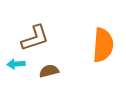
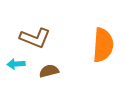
brown L-shape: rotated 40 degrees clockwise
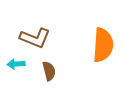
brown semicircle: rotated 90 degrees clockwise
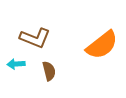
orange semicircle: moved 1 px left; rotated 48 degrees clockwise
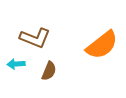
brown semicircle: rotated 36 degrees clockwise
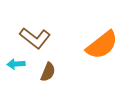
brown L-shape: rotated 16 degrees clockwise
brown semicircle: moved 1 px left, 1 px down
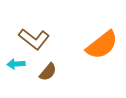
brown L-shape: moved 1 px left, 1 px down
brown semicircle: rotated 18 degrees clockwise
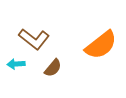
orange semicircle: moved 1 px left
brown semicircle: moved 5 px right, 4 px up
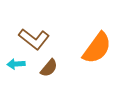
orange semicircle: moved 4 px left, 3 px down; rotated 16 degrees counterclockwise
brown semicircle: moved 4 px left
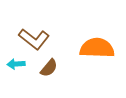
orange semicircle: rotated 124 degrees counterclockwise
